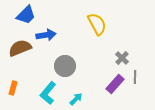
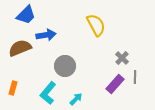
yellow semicircle: moved 1 px left, 1 px down
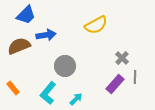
yellow semicircle: rotated 90 degrees clockwise
brown semicircle: moved 1 px left, 2 px up
orange rectangle: rotated 56 degrees counterclockwise
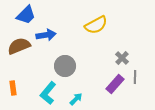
orange rectangle: rotated 32 degrees clockwise
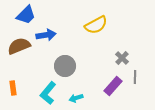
purple rectangle: moved 2 px left, 2 px down
cyan arrow: moved 1 px up; rotated 152 degrees counterclockwise
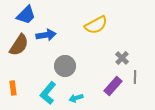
brown semicircle: moved 1 px up; rotated 145 degrees clockwise
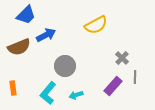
blue arrow: rotated 18 degrees counterclockwise
brown semicircle: moved 2 px down; rotated 35 degrees clockwise
cyan arrow: moved 3 px up
